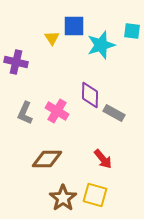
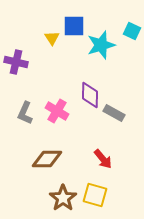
cyan square: rotated 18 degrees clockwise
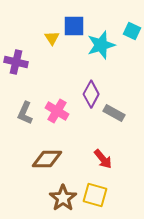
purple diamond: moved 1 px right, 1 px up; rotated 28 degrees clockwise
